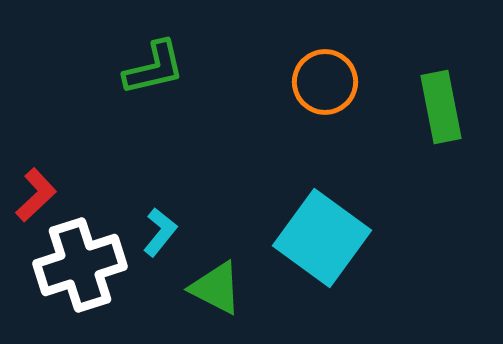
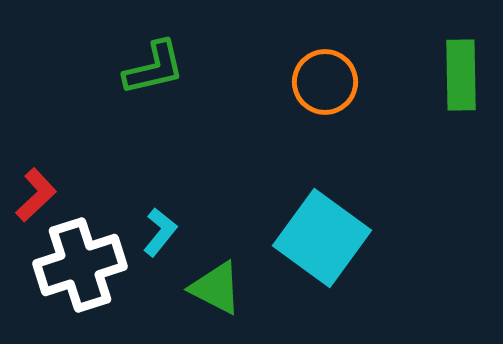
green rectangle: moved 20 px right, 32 px up; rotated 10 degrees clockwise
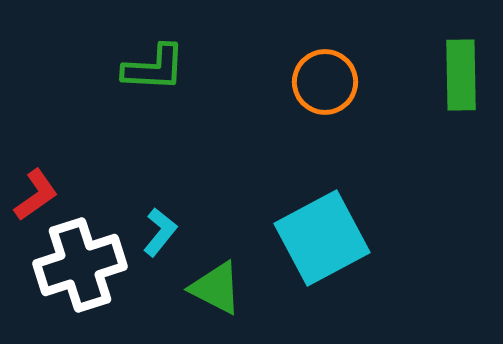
green L-shape: rotated 16 degrees clockwise
red L-shape: rotated 8 degrees clockwise
cyan square: rotated 26 degrees clockwise
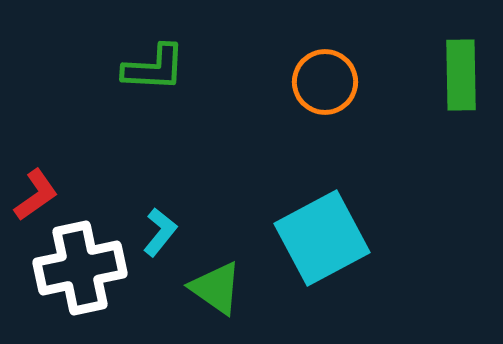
white cross: moved 3 px down; rotated 6 degrees clockwise
green triangle: rotated 8 degrees clockwise
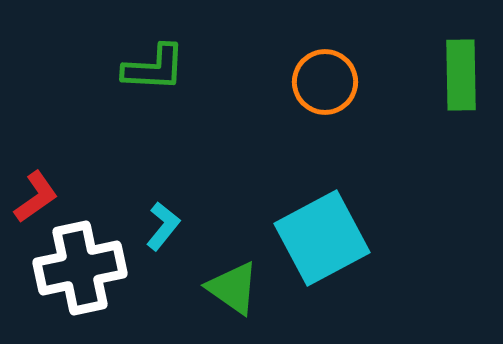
red L-shape: moved 2 px down
cyan L-shape: moved 3 px right, 6 px up
green triangle: moved 17 px right
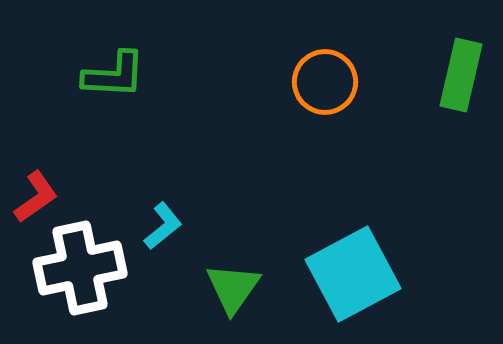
green L-shape: moved 40 px left, 7 px down
green rectangle: rotated 14 degrees clockwise
cyan L-shape: rotated 12 degrees clockwise
cyan square: moved 31 px right, 36 px down
green triangle: rotated 30 degrees clockwise
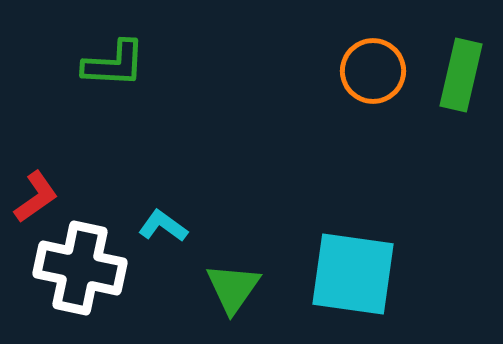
green L-shape: moved 11 px up
orange circle: moved 48 px right, 11 px up
cyan L-shape: rotated 105 degrees counterclockwise
white cross: rotated 24 degrees clockwise
cyan square: rotated 36 degrees clockwise
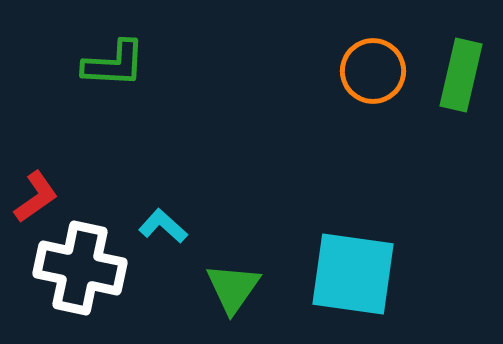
cyan L-shape: rotated 6 degrees clockwise
